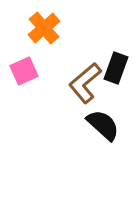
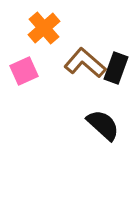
brown L-shape: moved 20 px up; rotated 81 degrees clockwise
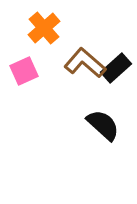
black rectangle: rotated 28 degrees clockwise
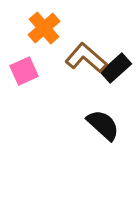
brown L-shape: moved 1 px right, 5 px up
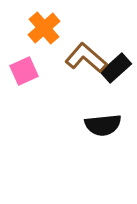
black semicircle: rotated 132 degrees clockwise
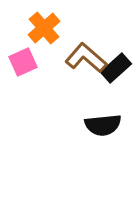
pink square: moved 1 px left, 9 px up
